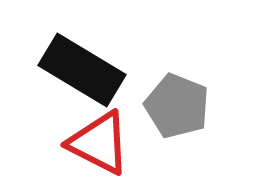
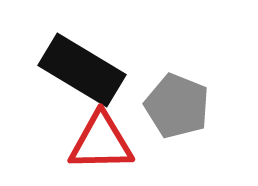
red triangle: moved 2 px right, 1 px up; rotated 28 degrees counterclockwise
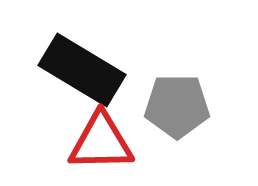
gray pentagon: rotated 22 degrees counterclockwise
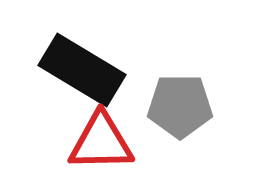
gray pentagon: moved 3 px right
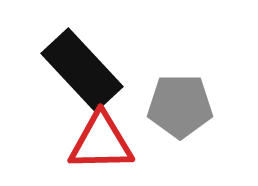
black rectangle: rotated 16 degrees clockwise
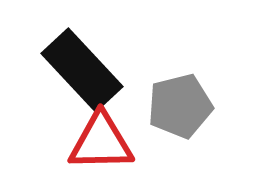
gray pentagon: rotated 14 degrees counterclockwise
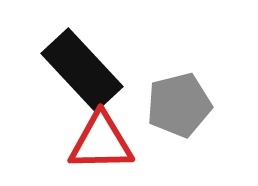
gray pentagon: moved 1 px left, 1 px up
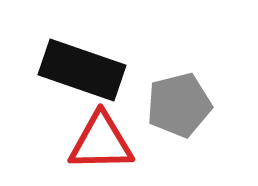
black rectangle: rotated 28 degrees counterclockwise
